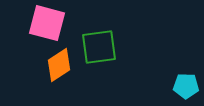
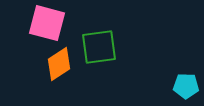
orange diamond: moved 1 px up
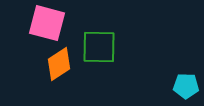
green square: rotated 9 degrees clockwise
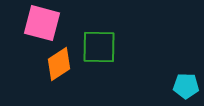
pink square: moved 5 px left
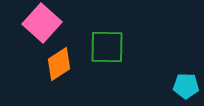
pink square: rotated 27 degrees clockwise
green square: moved 8 px right
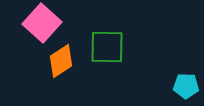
orange diamond: moved 2 px right, 3 px up
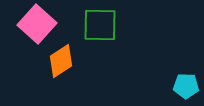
pink square: moved 5 px left, 1 px down
green square: moved 7 px left, 22 px up
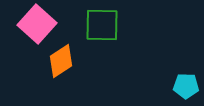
green square: moved 2 px right
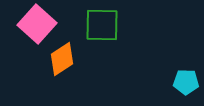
orange diamond: moved 1 px right, 2 px up
cyan pentagon: moved 4 px up
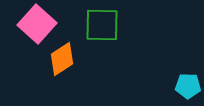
cyan pentagon: moved 2 px right, 4 px down
